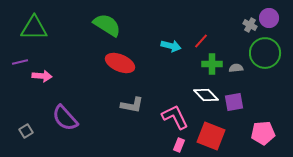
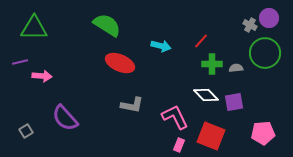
cyan arrow: moved 10 px left
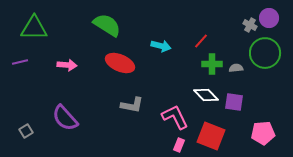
pink arrow: moved 25 px right, 11 px up
purple square: rotated 18 degrees clockwise
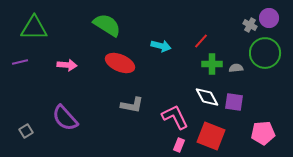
white diamond: moved 1 px right, 2 px down; rotated 15 degrees clockwise
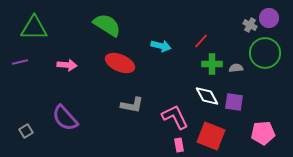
white diamond: moved 1 px up
pink rectangle: rotated 32 degrees counterclockwise
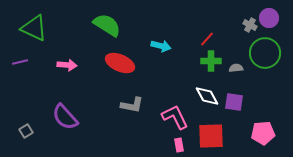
green triangle: rotated 24 degrees clockwise
red line: moved 6 px right, 2 px up
green cross: moved 1 px left, 3 px up
purple semicircle: moved 1 px up
red square: rotated 24 degrees counterclockwise
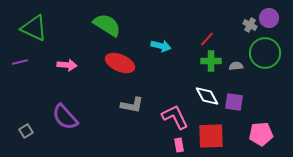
gray semicircle: moved 2 px up
pink pentagon: moved 2 px left, 1 px down
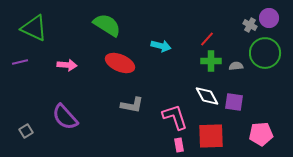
pink L-shape: rotated 8 degrees clockwise
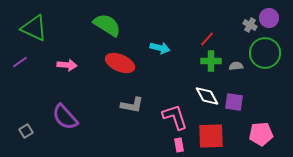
cyan arrow: moved 1 px left, 2 px down
purple line: rotated 21 degrees counterclockwise
